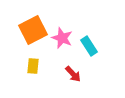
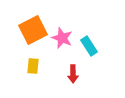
red arrow: rotated 42 degrees clockwise
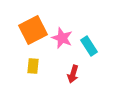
red arrow: rotated 18 degrees clockwise
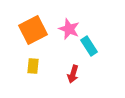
pink star: moved 7 px right, 9 px up
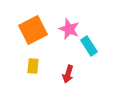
red arrow: moved 5 px left
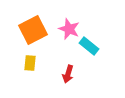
cyan rectangle: rotated 18 degrees counterclockwise
yellow rectangle: moved 3 px left, 3 px up
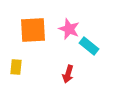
orange square: rotated 24 degrees clockwise
yellow rectangle: moved 14 px left, 4 px down
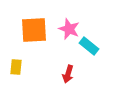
orange square: moved 1 px right
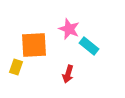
orange square: moved 15 px down
yellow rectangle: rotated 14 degrees clockwise
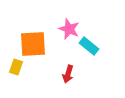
orange square: moved 1 px left, 1 px up
